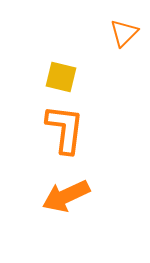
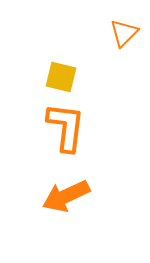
orange L-shape: moved 1 px right, 2 px up
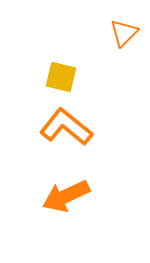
orange L-shape: rotated 58 degrees counterclockwise
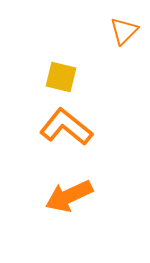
orange triangle: moved 2 px up
orange arrow: moved 3 px right
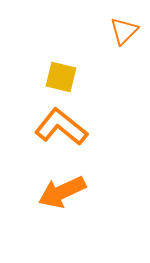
orange L-shape: moved 5 px left
orange arrow: moved 7 px left, 4 px up
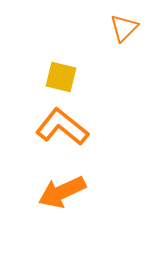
orange triangle: moved 3 px up
orange L-shape: moved 1 px right
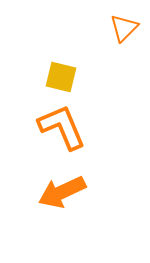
orange L-shape: rotated 28 degrees clockwise
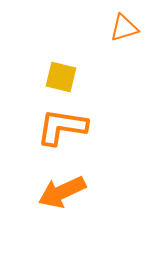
orange triangle: rotated 28 degrees clockwise
orange L-shape: rotated 58 degrees counterclockwise
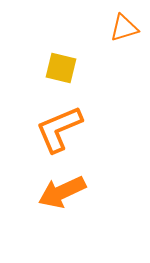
yellow square: moved 9 px up
orange L-shape: moved 3 px left, 2 px down; rotated 32 degrees counterclockwise
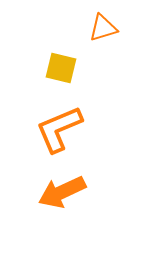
orange triangle: moved 21 px left
